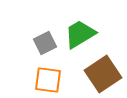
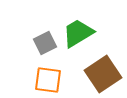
green trapezoid: moved 2 px left, 1 px up
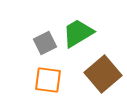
brown square: rotated 6 degrees counterclockwise
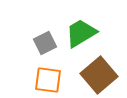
green trapezoid: moved 3 px right
brown square: moved 4 px left, 1 px down
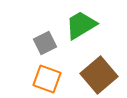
green trapezoid: moved 8 px up
orange square: moved 1 px left, 1 px up; rotated 12 degrees clockwise
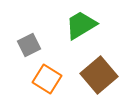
gray square: moved 16 px left, 2 px down
orange square: rotated 12 degrees clockwise
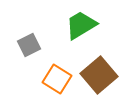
orange square: moved 10 px right
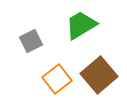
gray square: moved 2 px right, 4 px up
orange square: rotated 20 degrees clockwise
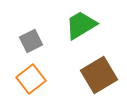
brown square: rotated 9 degrees clockwise
orange square: moved 26 px left
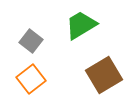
gray square: rotated 25 degrees counterclockwise
brown square: moved 5 px right
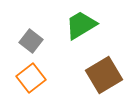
orange square: moved 1 px up
